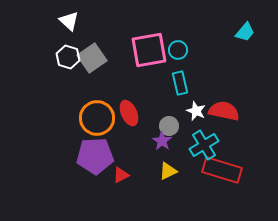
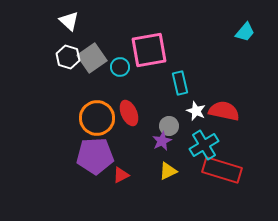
cyan circle: moved 58 px left, 17 px down
purple star: rotated 12 degrees clockwise
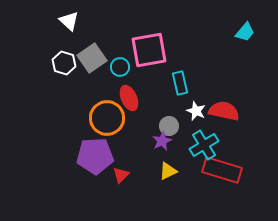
white hexagon: moved 4 px left, 6 px down
red ellipse: moved 15 px up
orange circle: moved 10 px right
red triangle: rotated 18 degrees counterclockwise
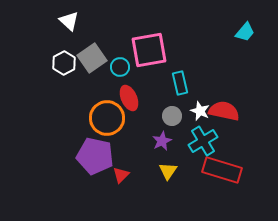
white hexagon: rotated 15 degrees clockwise
white star: moved 4 px right
gray circle: moved 3 px right, 10 px up
cyan cross: moved 1 px left, 4 px up
purple pentagon: rotated 15 degrees clockwise
yellow triangle: rotated 30 degrees counterclockwise
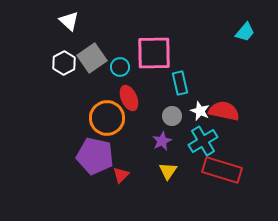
pink square: moved 5 px right, 3 px down; rotated 9 degrees clockwise
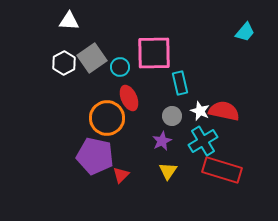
white triangle: rotated 40 degrees counterclockwise
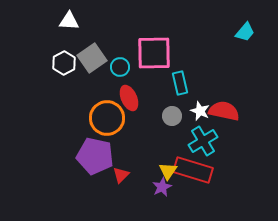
purple star: moved 46 px down
red rectangle: moved 29 px left
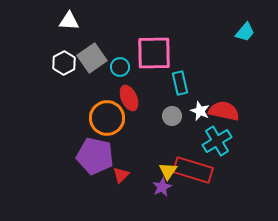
cyan cross: moved 14 px right
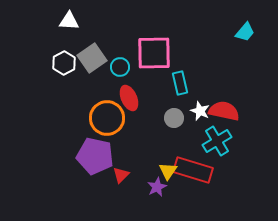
gray circle: moved 2 px right, 2 px down
purple star: moved 5 px left
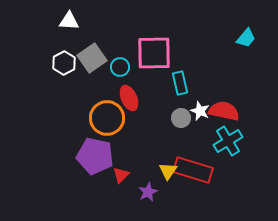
cyan trapezoid: moved 1 px right, 6 px down
gray circle: moved 7 px right
cyan cross: moved 11 px right
purple star: moved 9 px left, 5 px down
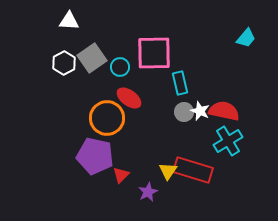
red ellipse: rotated 30 degrees counterclockwise
gray circle: moved 3 px right, 6 px up
